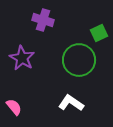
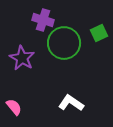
green circle: moved 15 px left, 17 px up
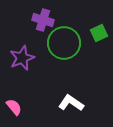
purple star: rotated 20 degrees clockwise
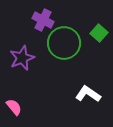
purple cross: rotated 10 degrees clockwise
green square: rotated 24 degrees counterclockwise
white L-shape: moved 17 px right, 9 px up
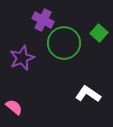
pink semicircle: rotated 12 degrees counterclockwise
